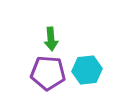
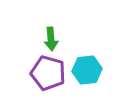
purple pentagon: rotated 12 degrees clockwise
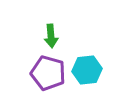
green arrow: moved 3 px up
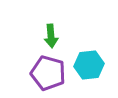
cyan hexagon: moved 2 px right, 5 px up
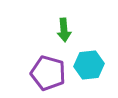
green arrow: moved 13 px right, 6 px up
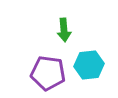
purple pentagon: rotated 8 degrees counterclockwise
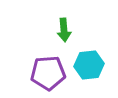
purple pentagon: rotated 12 degrees counterclockwise
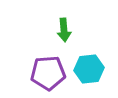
cyan hexagon: moved 4 px down
